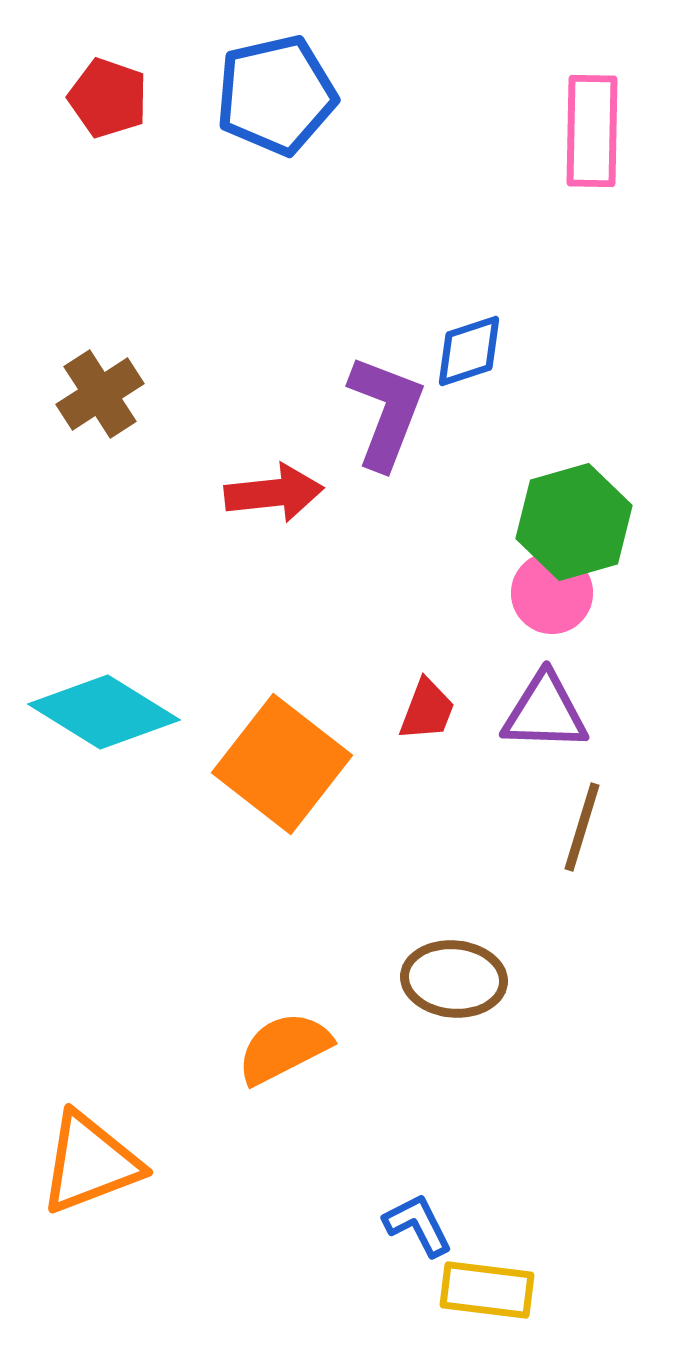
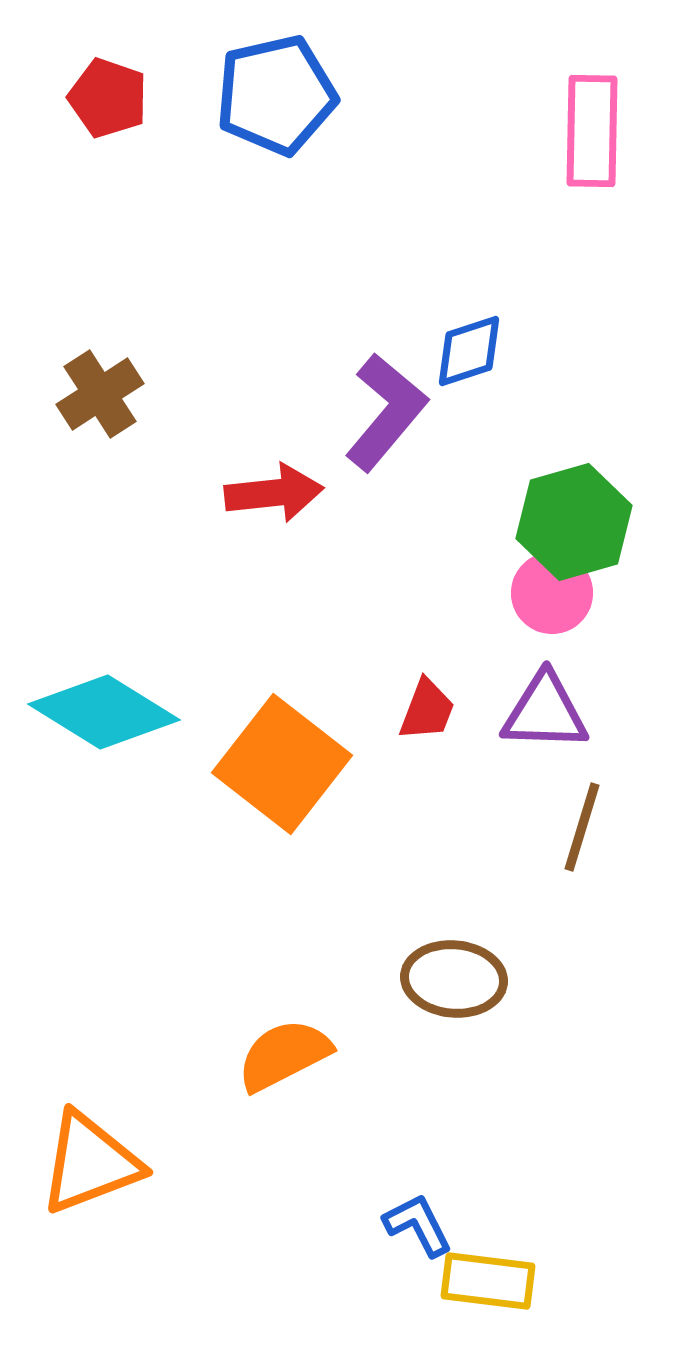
purple L-shape: rotated 19 degrees clockwise
orange semicircle: moved 7 px down
yellow rectangle: moved 1 px right, 9 px up
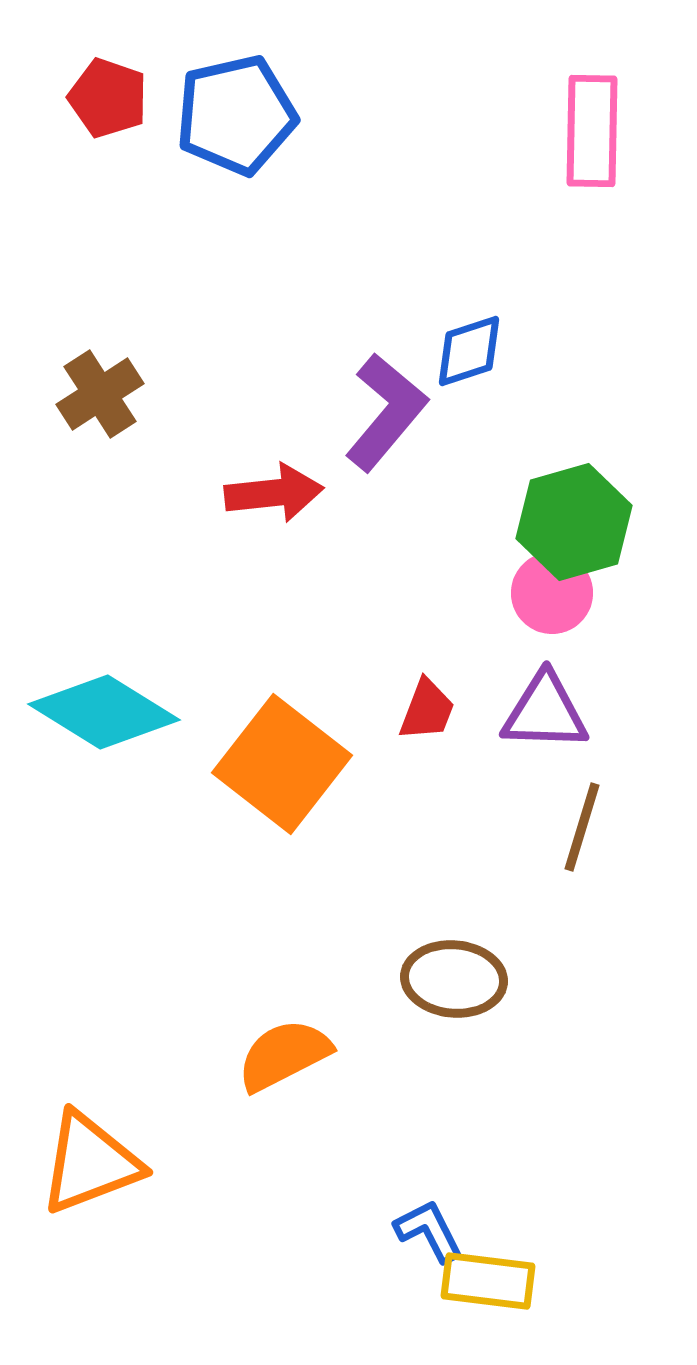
blue pentagon: moved 40 px left, 20 px down
blue L-shape: moved 11 px right, 6 px down
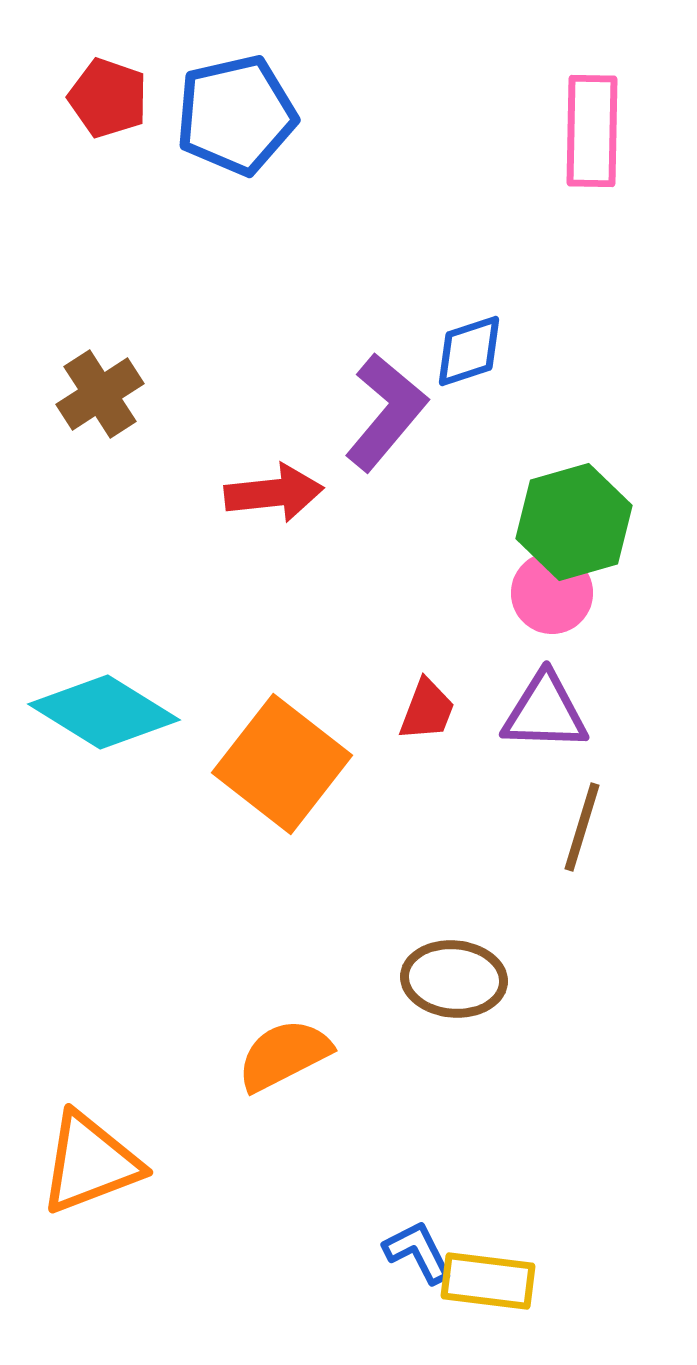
blue L-shape: moved 11 px left, 21 px down
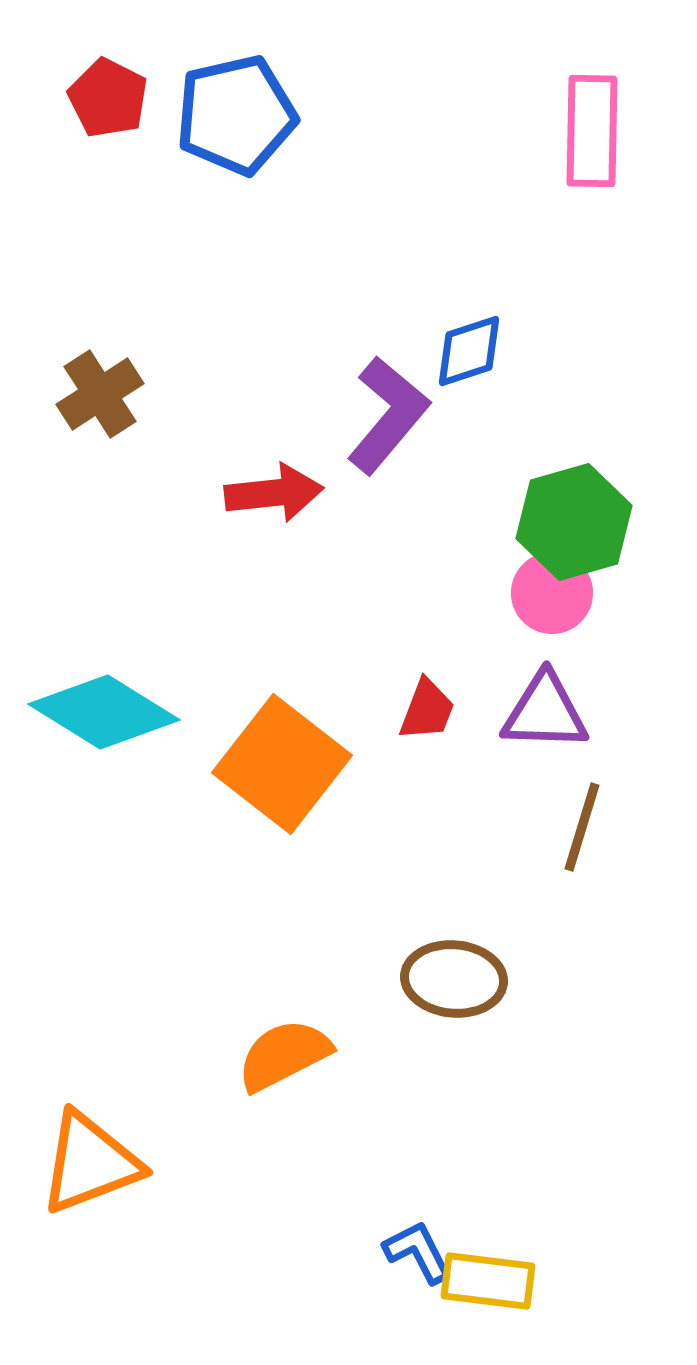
red pentagon: rotated 8 degrees clockwise
purple L-shape: moved 2 px right, 3 px down
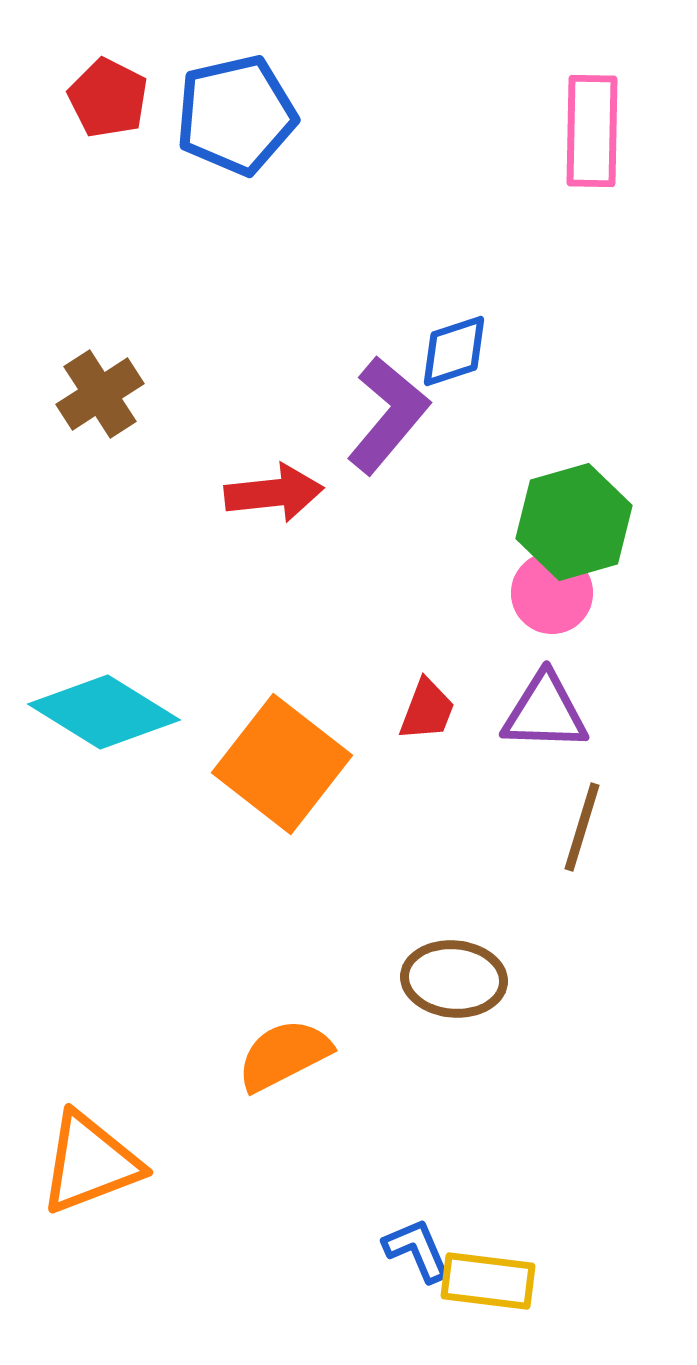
blue diamond: moved 15 px left
blue L-shape: moved 1 px left, 2 px up; rotated 4 degrees clockwise
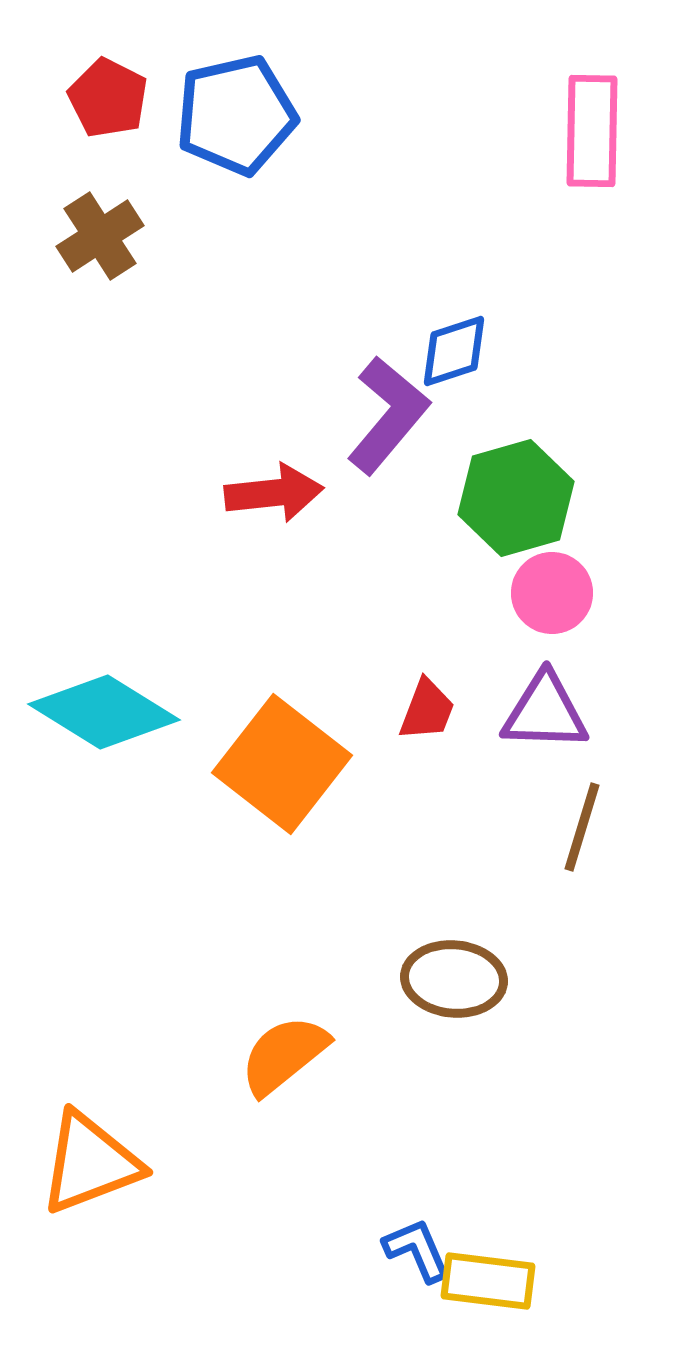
brown cross: moved 158 px up
green hexagon: moved 58 px left, 24 px up
orange semicircle: rotated 12 degrees counterclockwise
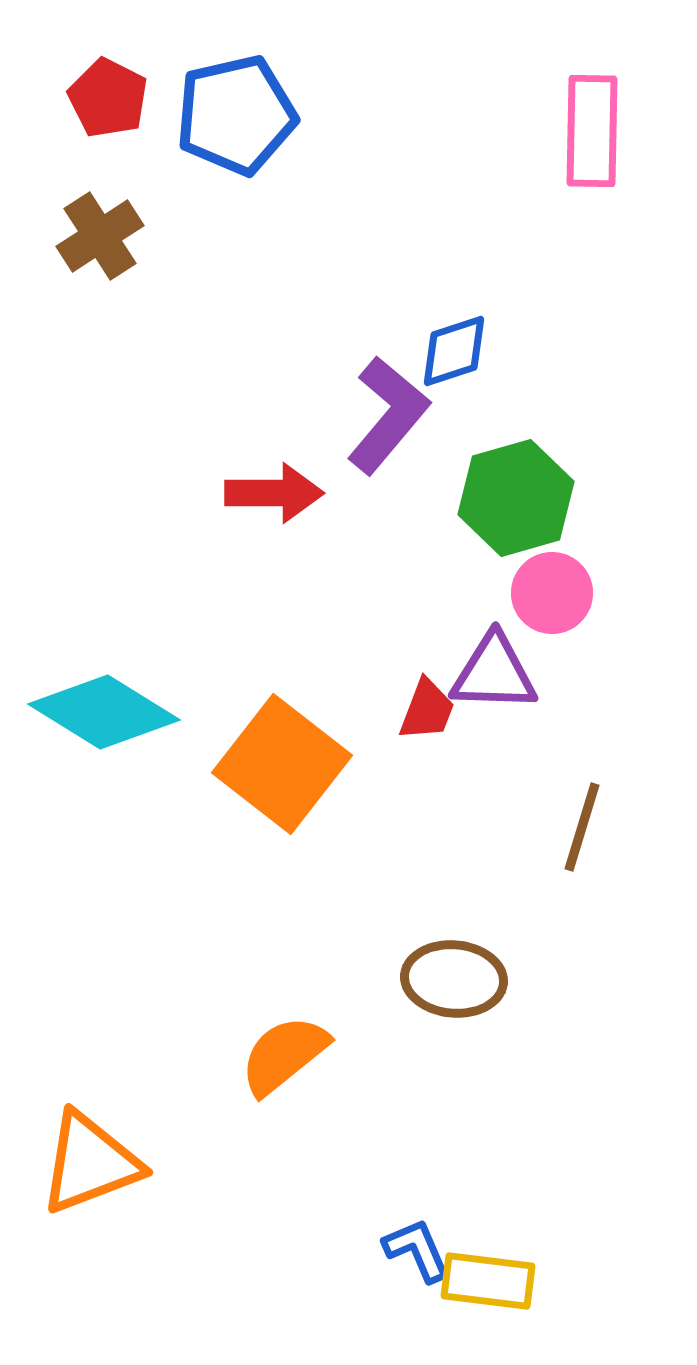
red arrow: rotated 6 degrees clockwise
purple triangle: moved 51 px left, 39 px up
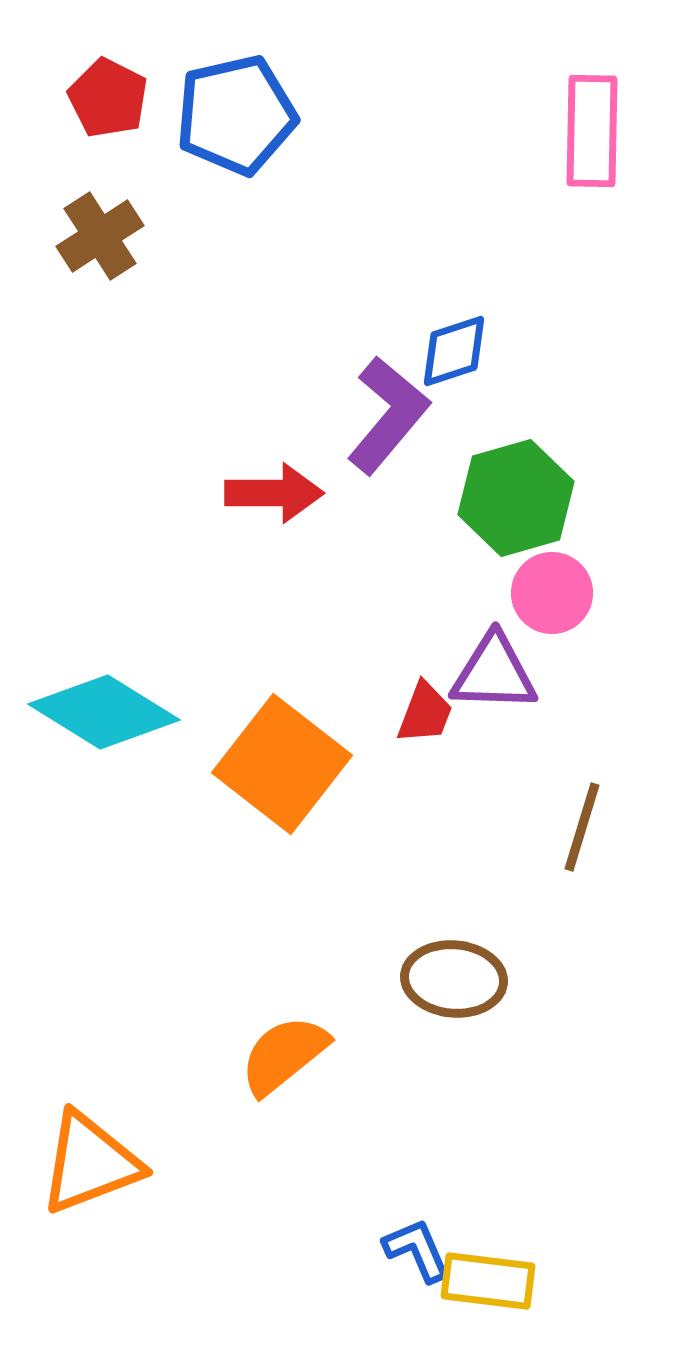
red trapezoid: moved 2 px left, 3 px down
